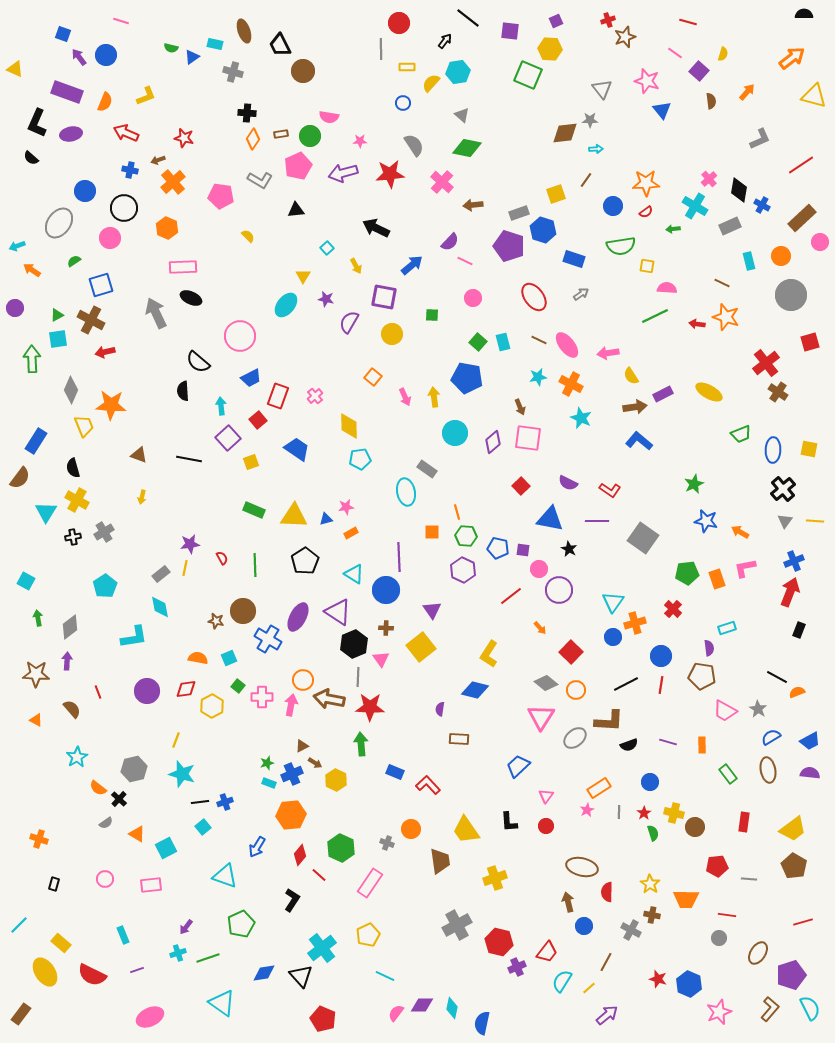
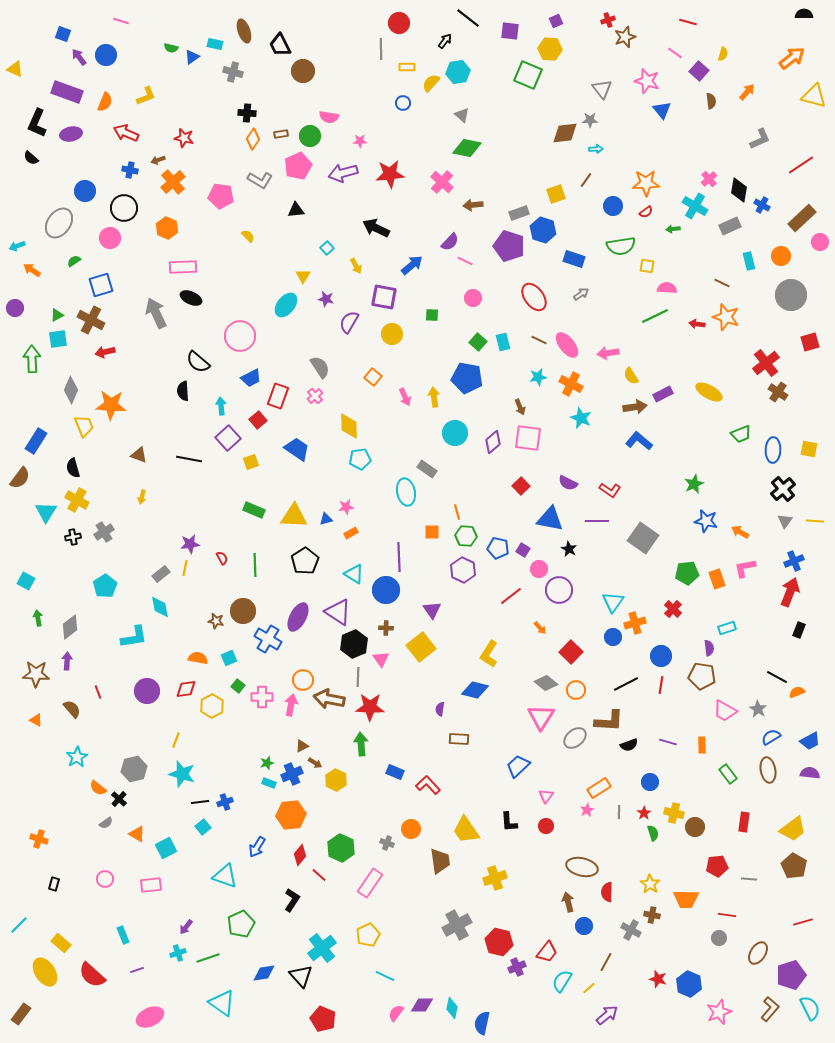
gray semicircle at (414, 145): moved 94 px left, 222 px down
purple square at (523, 550): rotated 24 degrees clockwise
red semicircle at (92, 975): rotated 16 degrees clockwise
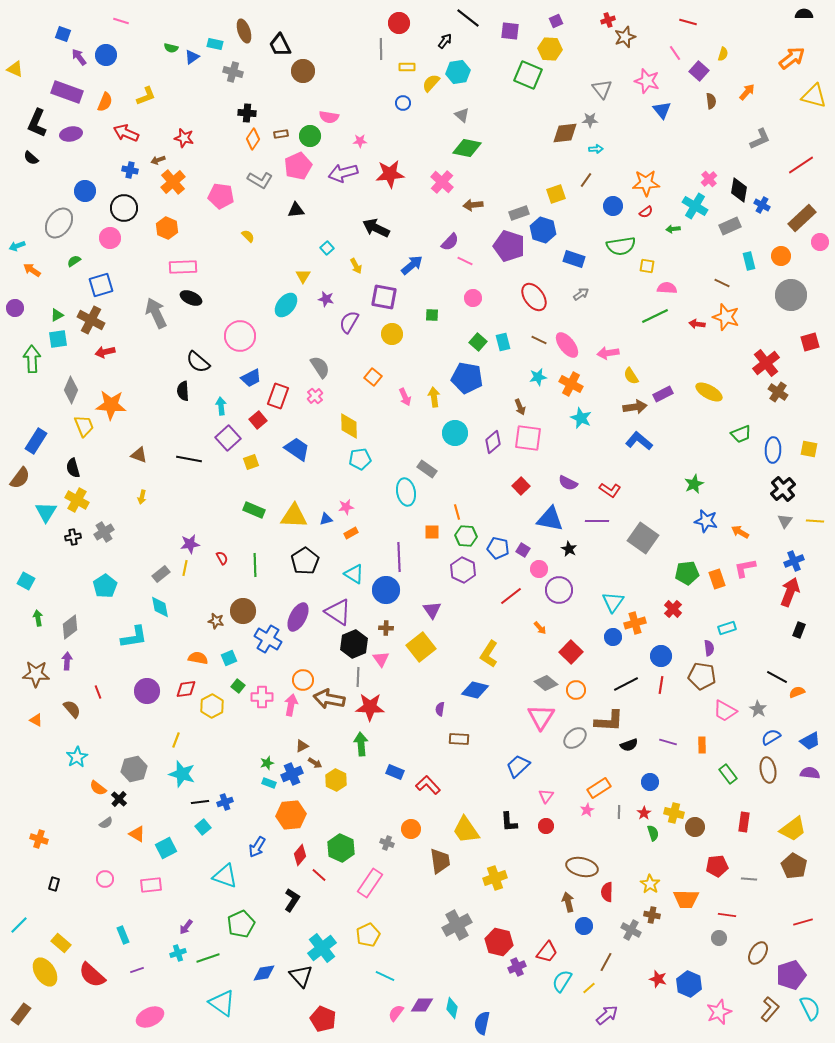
pink line at (675, 53): rotated 21 degrees clockwise
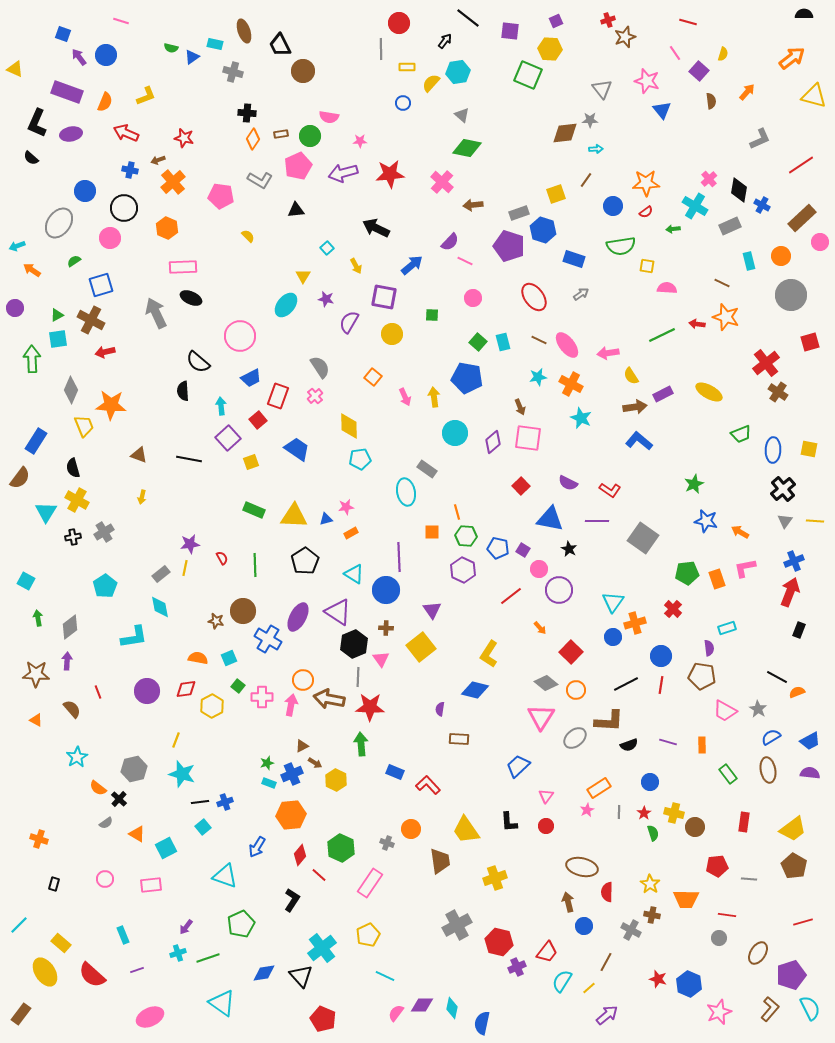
green line at (655, 316): moved 7 px right, 19 px down
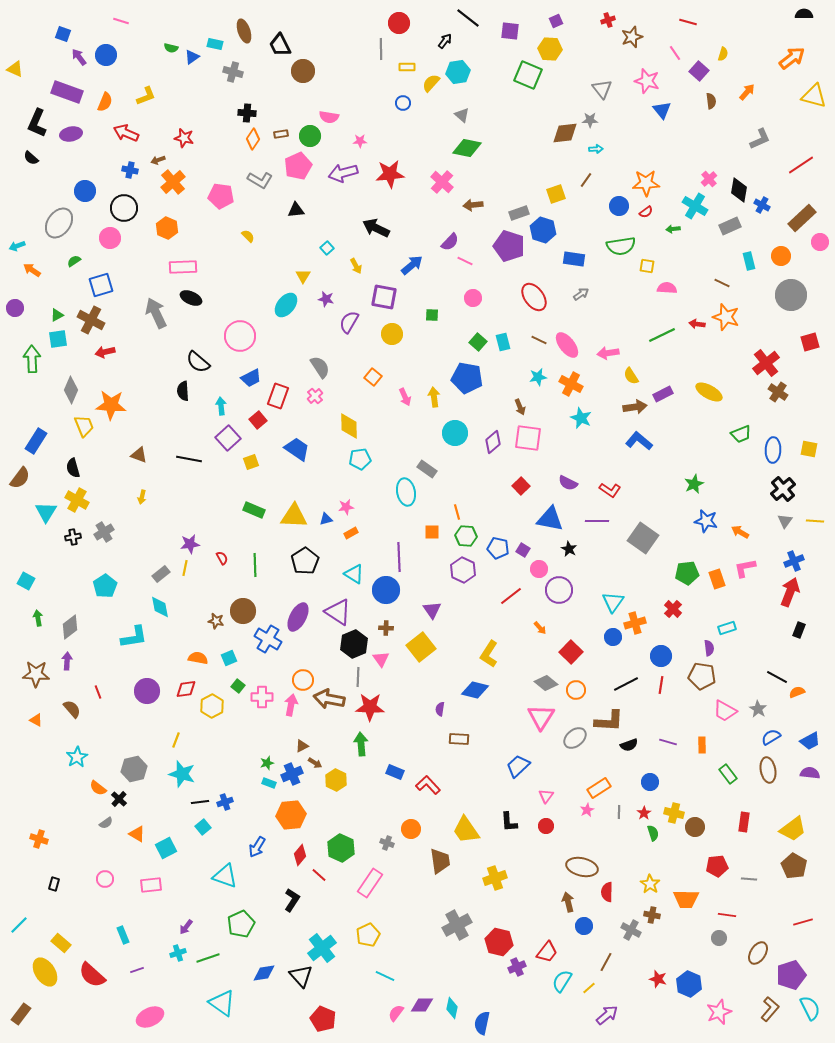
brown star at (625, 37): moved 7 px right
blue circle at (613, 206): moved 6 px right
blue rectangle at (574, 259): rotated 10 degrees counterclockwise
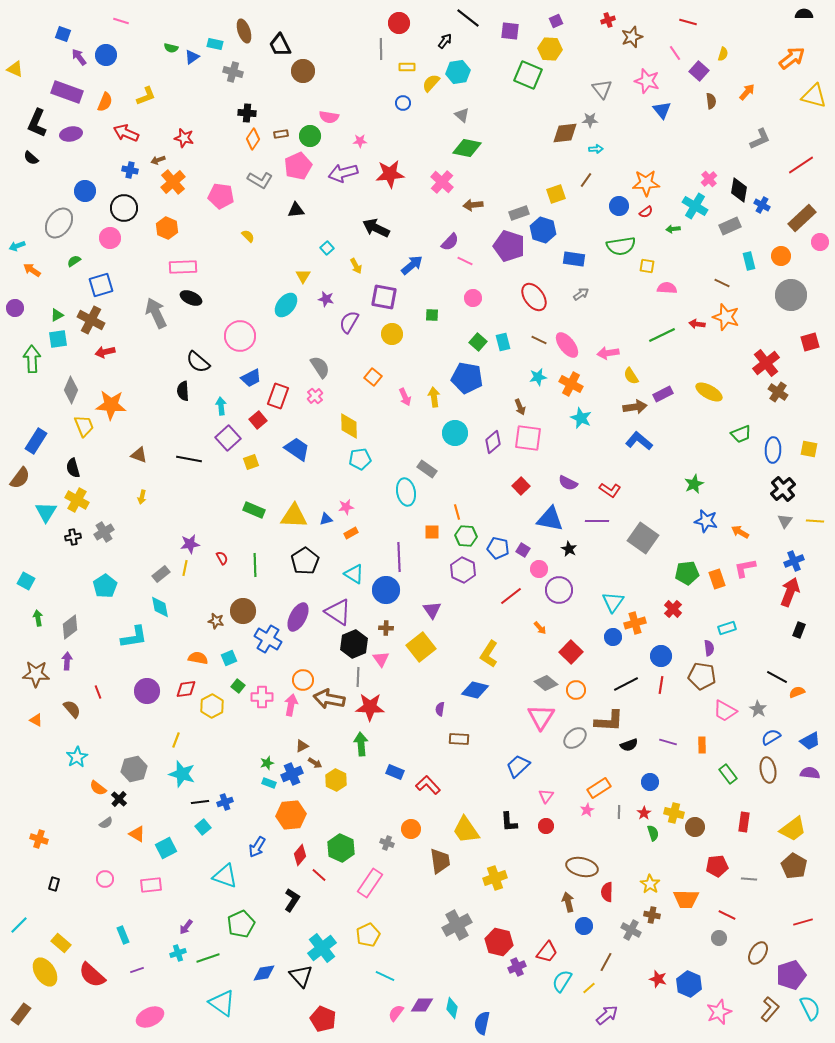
red line at (727, 915): rotated 18 degrees clockwise
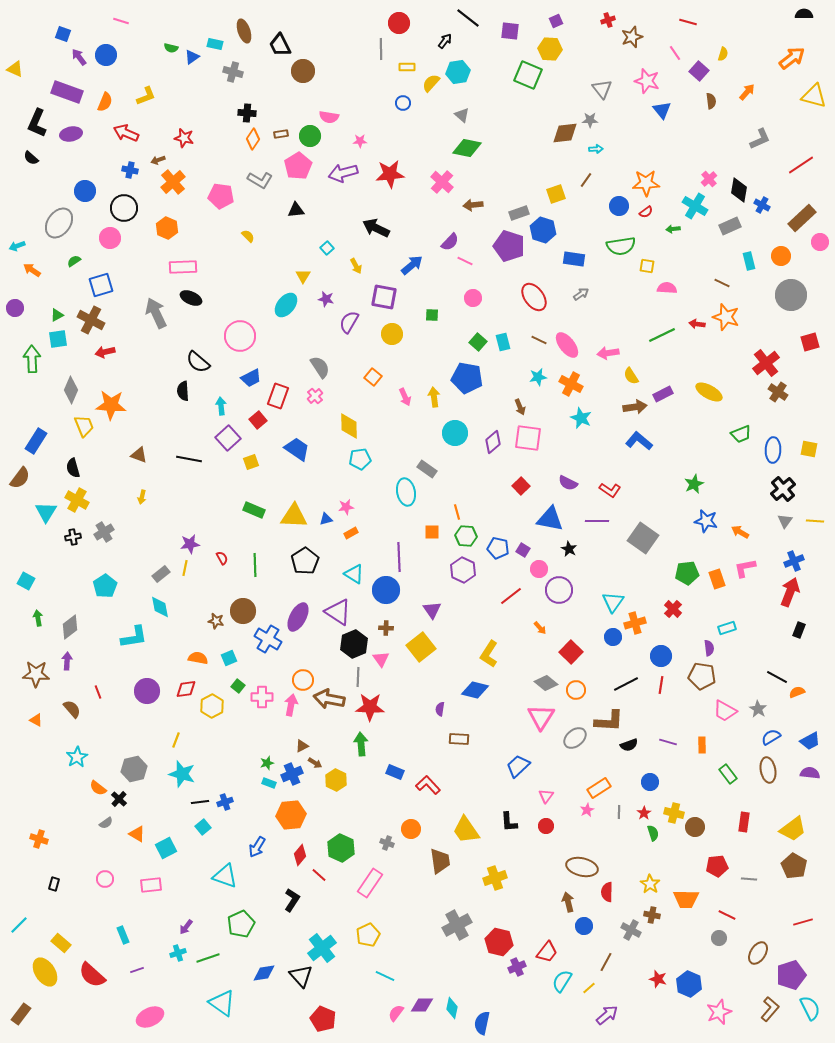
pink pentagon at (298, 166): rotated 8 degrees counterclockwise
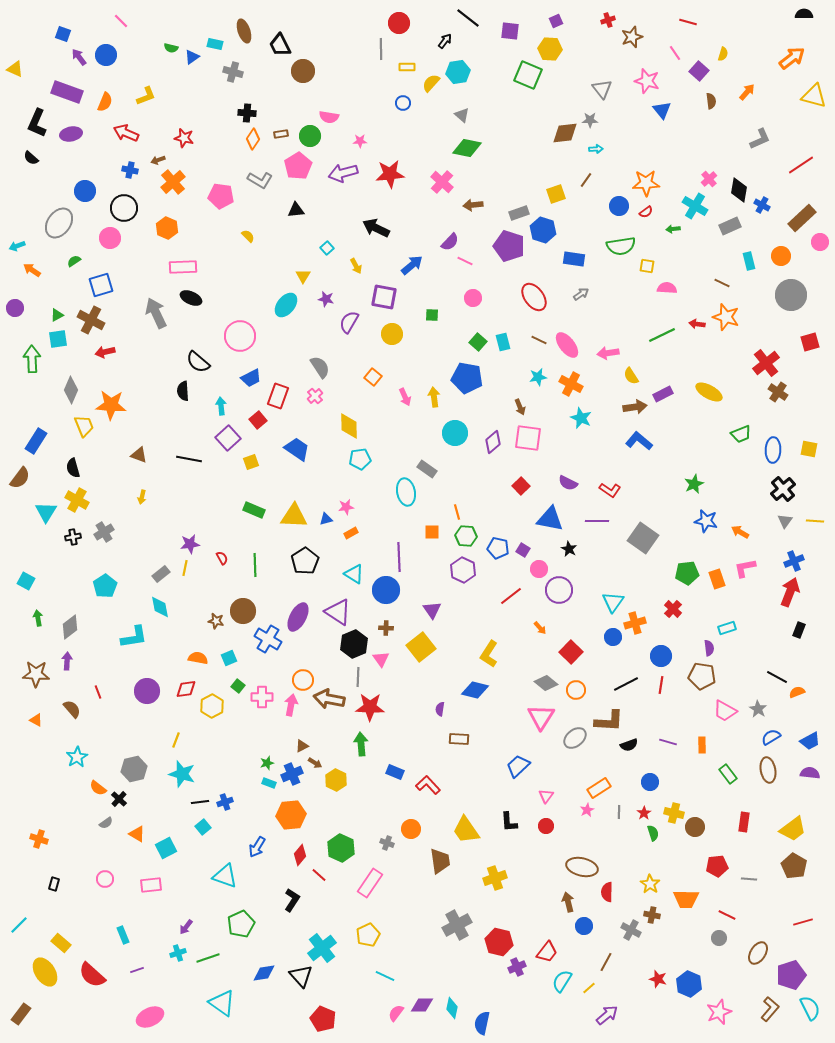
pink line at (121, 21): rotated 28 degrees clockwise
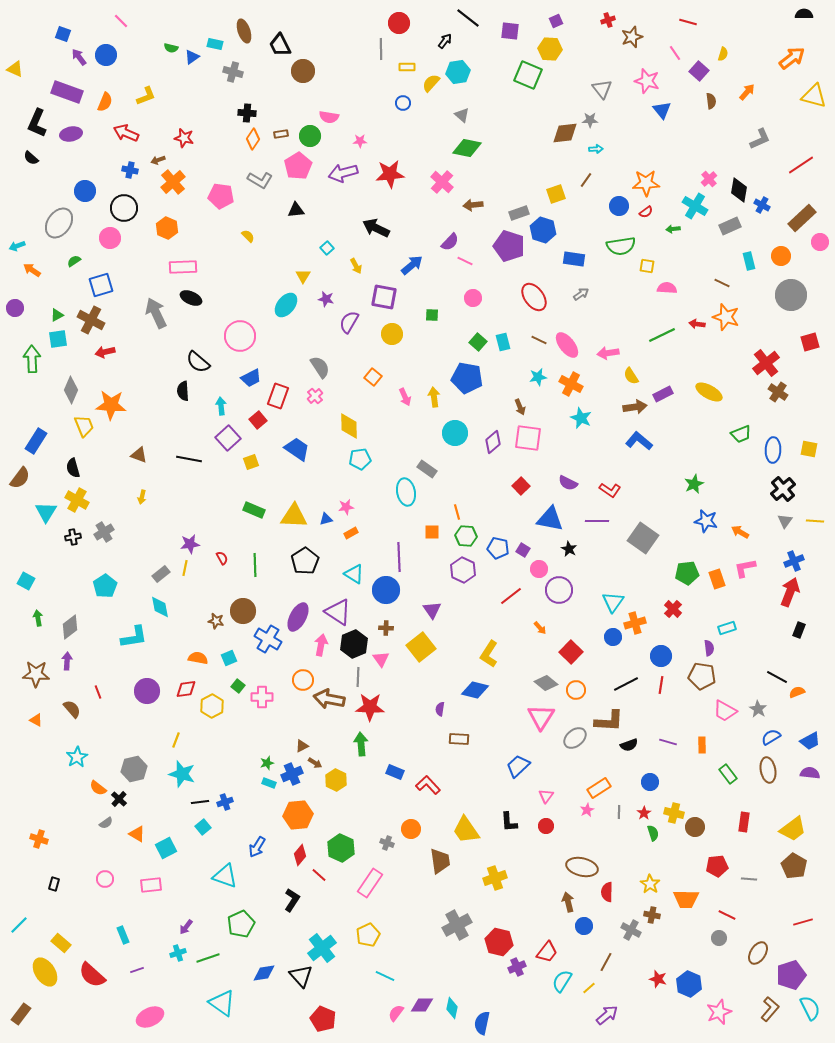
pink arrow at (291, 705): moved 30 px right, 60 px up
orange hexagon at (291, 815): moved 7 px right
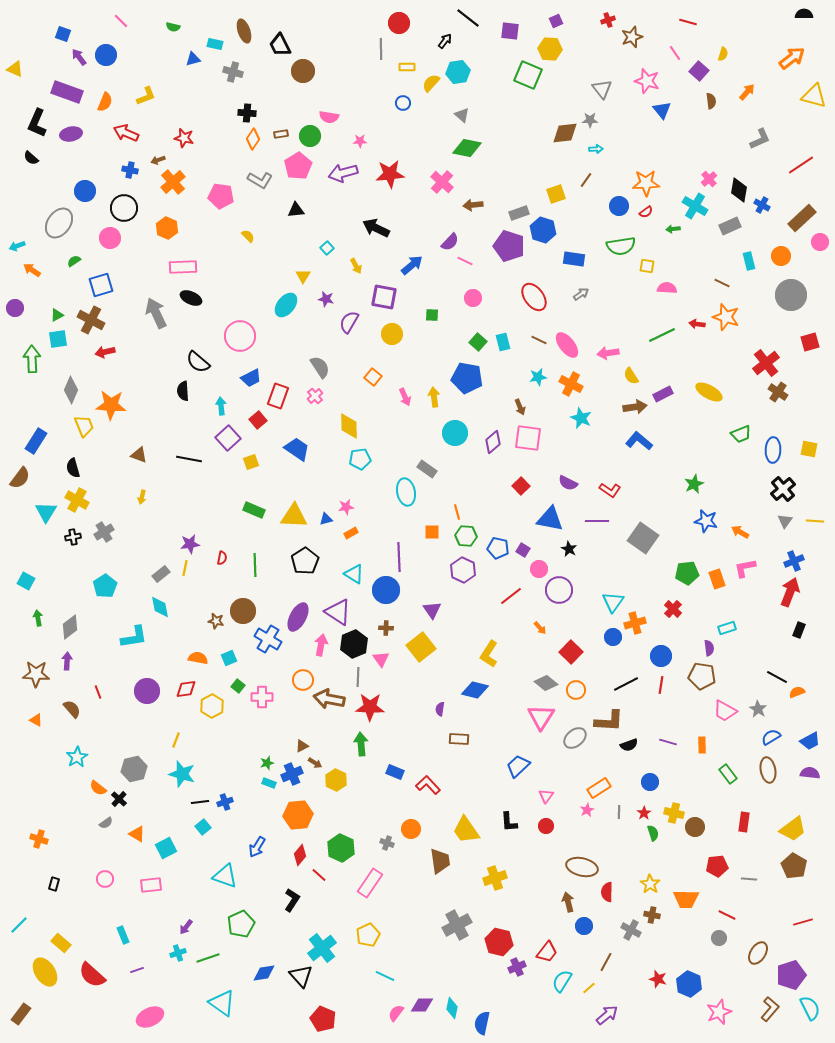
green semicircle at (171, 48): moved 2 px right, 21 px up
blue triangle at (192, 57): moved 1 px right, 2 px down; rotated 21 degrees clockwise
red semicircle at (222, 558): rotated 40 degrees clockwise
